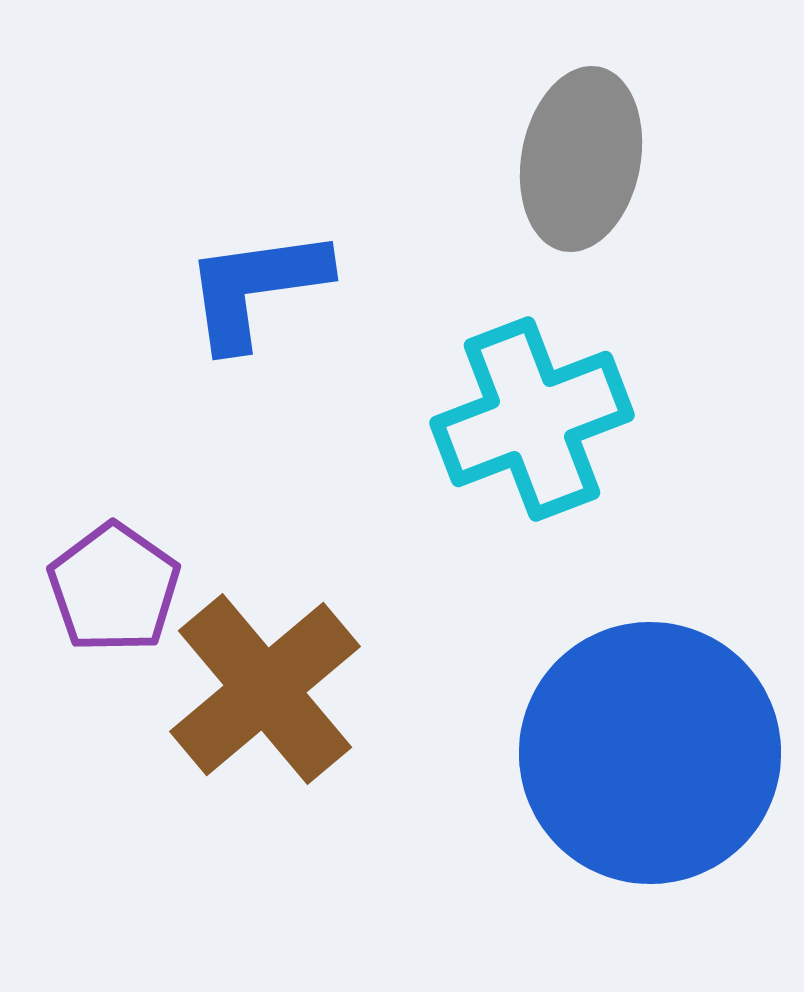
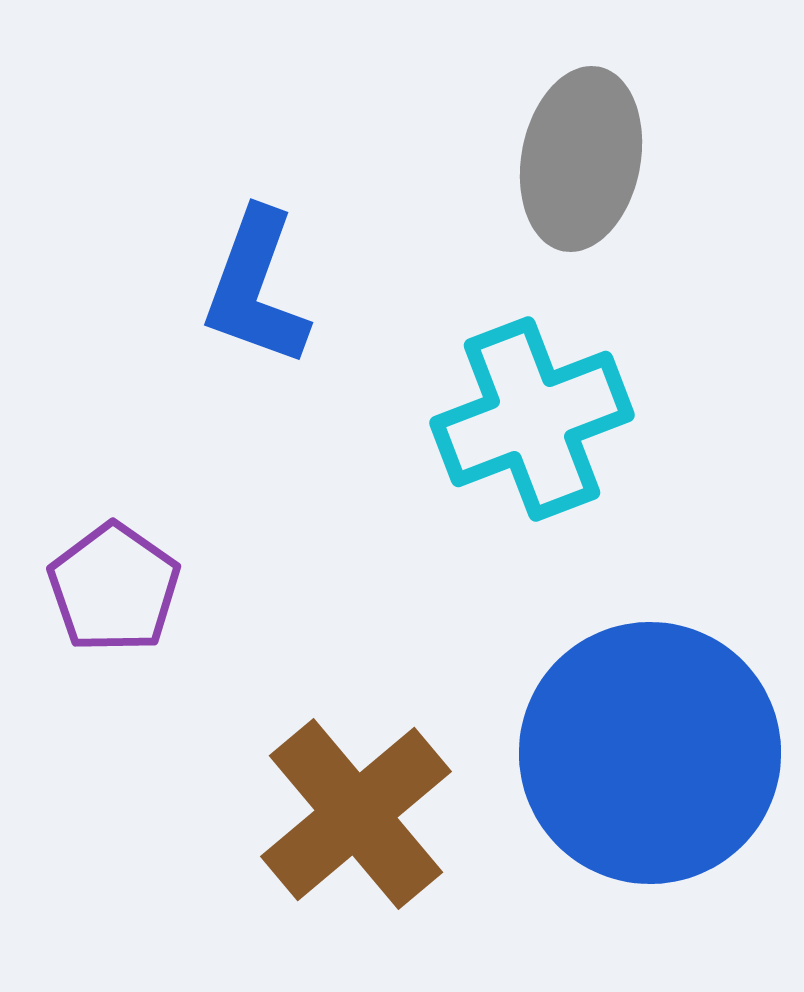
blue L-shape: rotated 62 degrees counterclockwise
brown cross: moved 91 px right, 125 px down
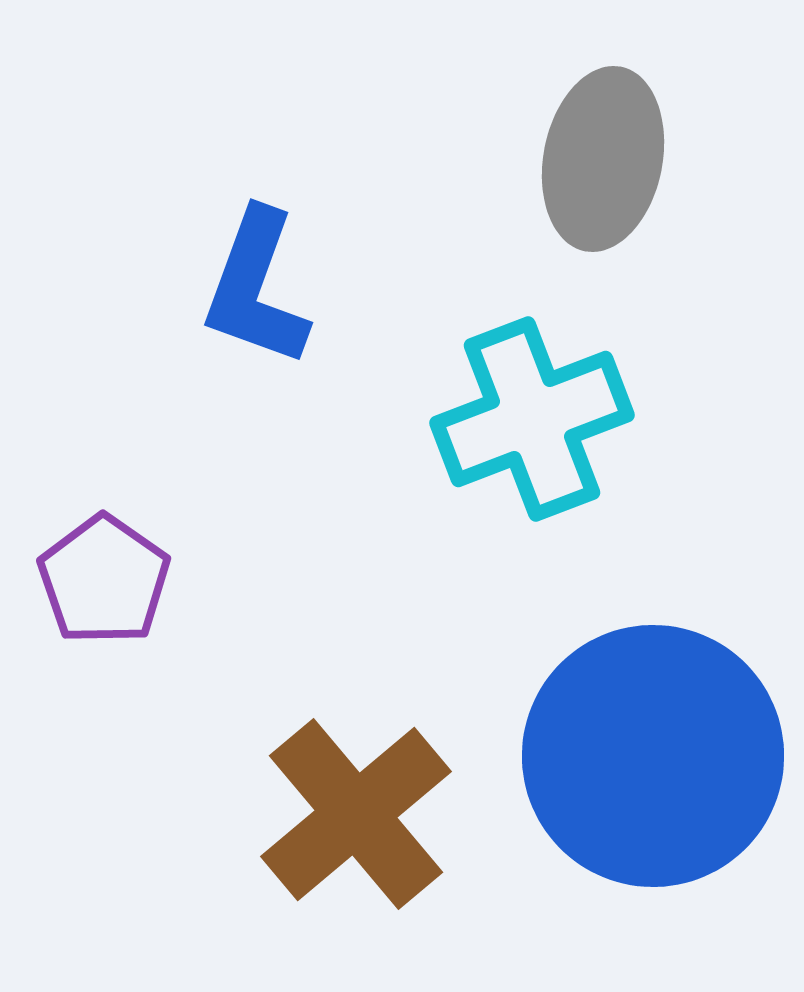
gray ellipse: moved 22 px right
purple pentagon: moved 10 px left, 8 px up
blue circle: moved 3 px right, 3 px down
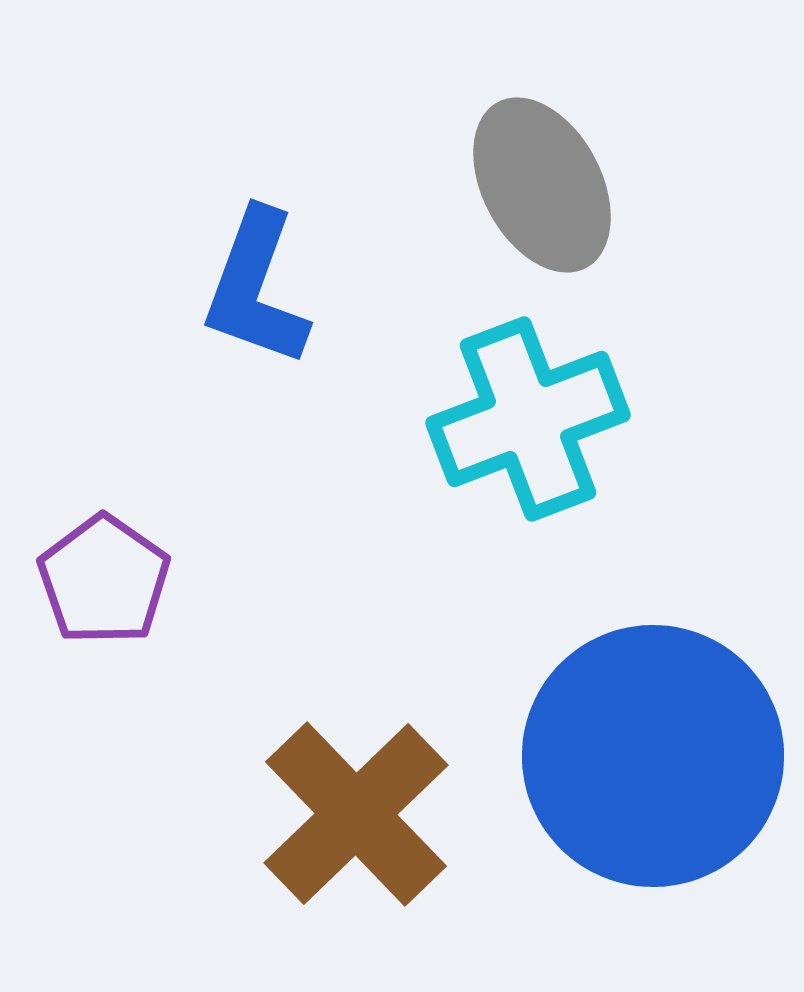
gray ellipse: moved 61 px left, 26 px down; rotated 39 degrees counterclockwise
cyan cross: moved 4 px left
brown cross: rotated 4 degrees counterclockwise
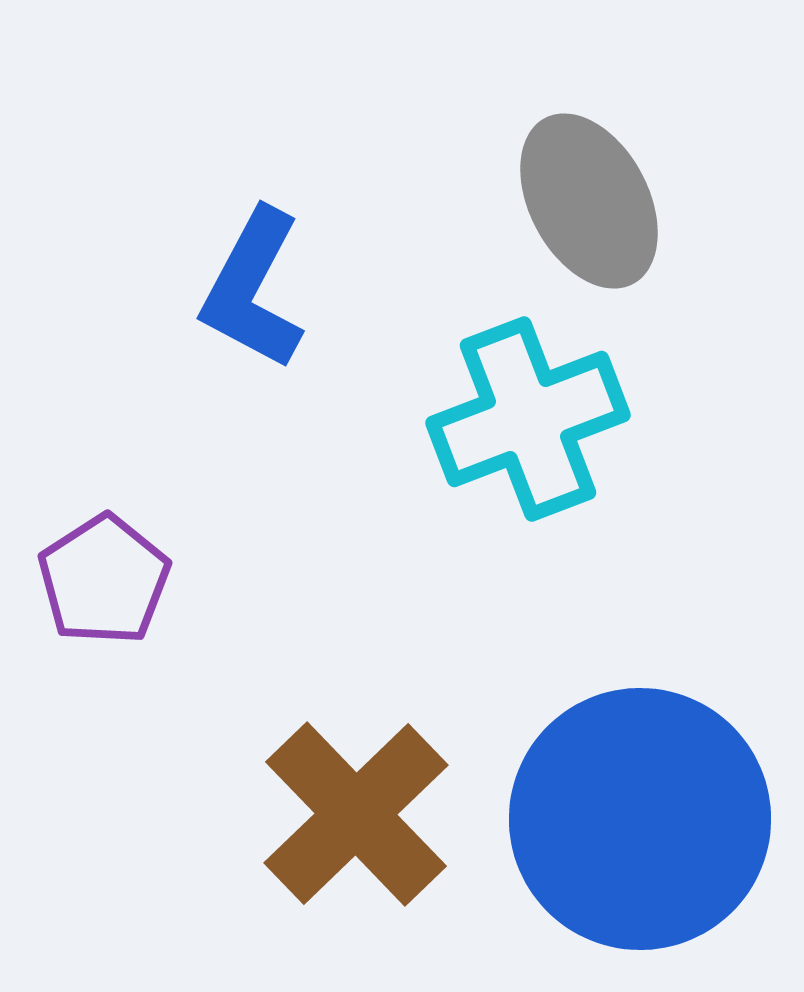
gray ellipse: moved 47 px right, 16 px down
blue L-shape: moved 3 px left, 1 px down; rotated 8 degrees clockwise
purple pentagon: rotated 4 degrees clockwise
blue circle: moved 13 px left, 63 px down
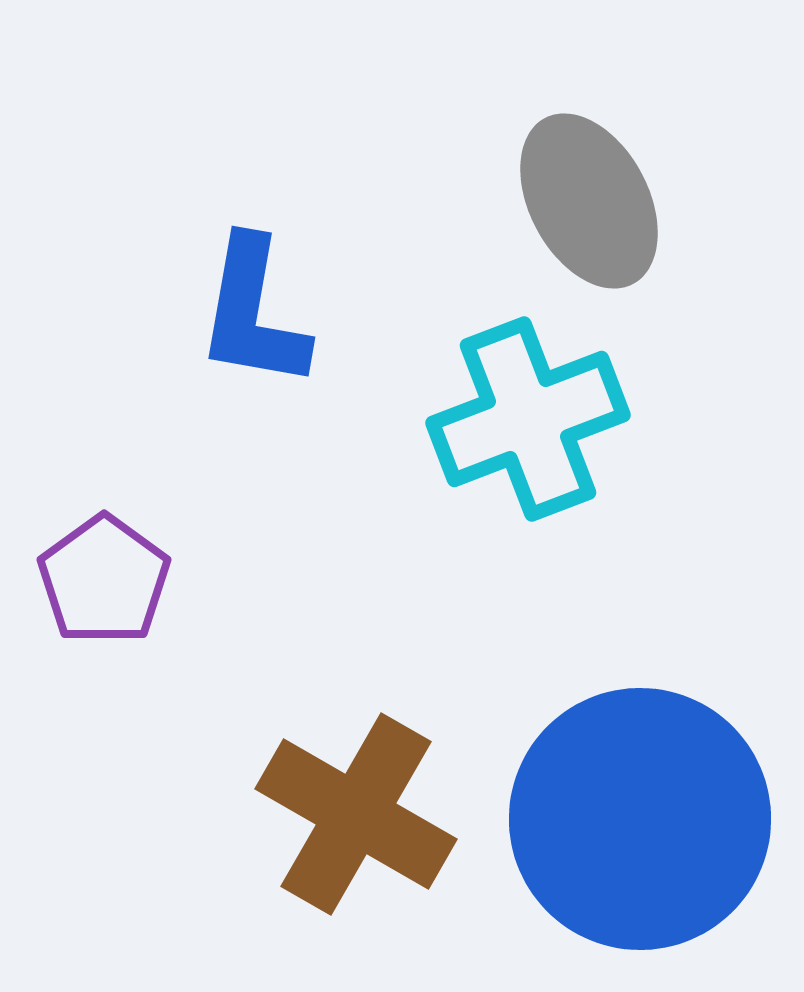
blue L-shape: moved 24 px down; rotated 18 degrees counterclockwise
purple pentagon: rotated 3 degrees counterclockwise
brown cross: rotated 16 degrees counterclockwise
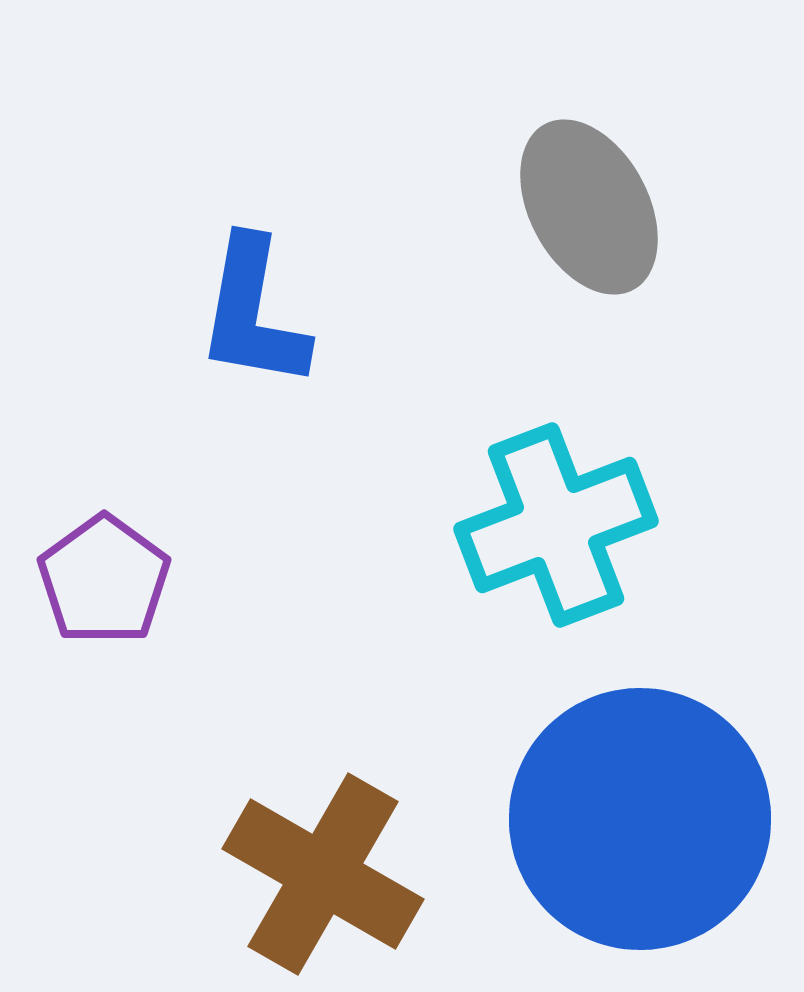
gray ellipse: moved 6 px down
cyan cross: moved 28 px right, 106 px down
brown cross: moved 33 px left, 60 px down
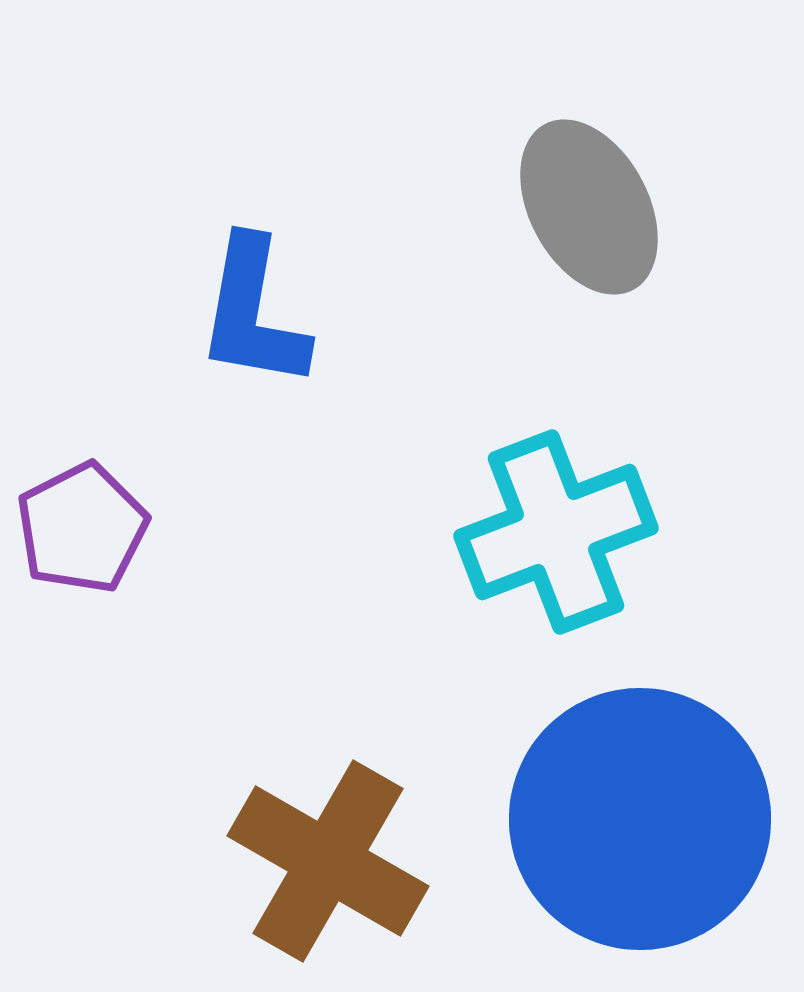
cyan cross: moved 7 px down
purple pentagon: moved 22 px left, 52 px up; rotated 9 degrees clockwise
brown cross: moved 5 px right, 13 px up
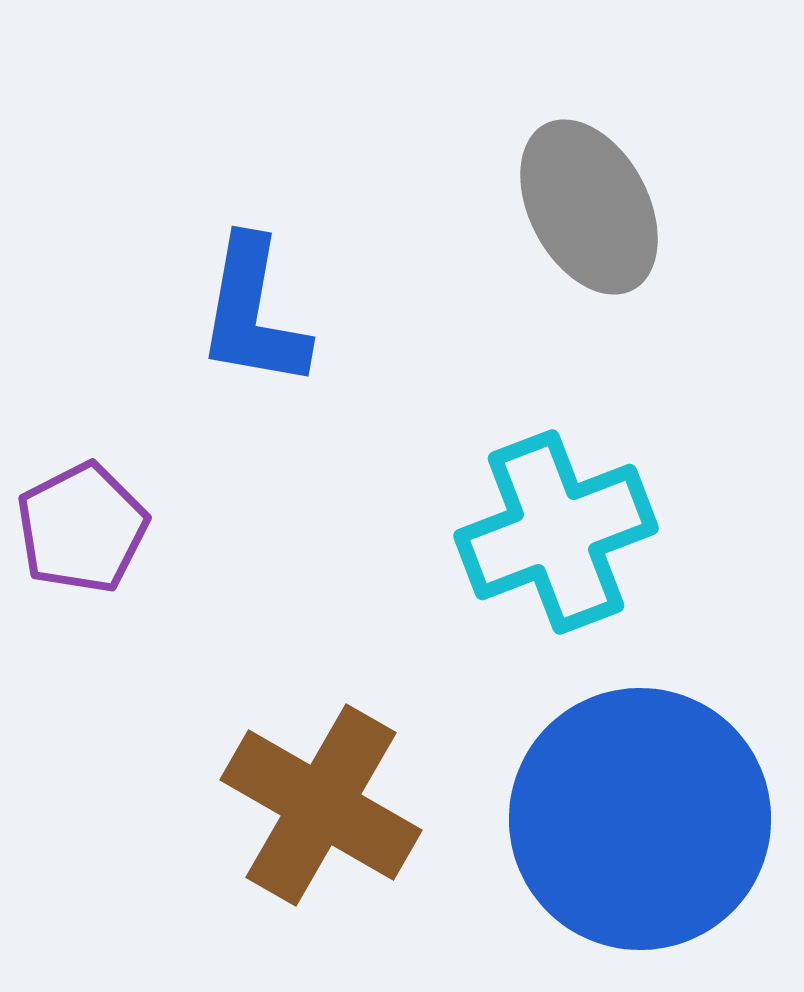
brown cross: moved 7 px left, 56 px up
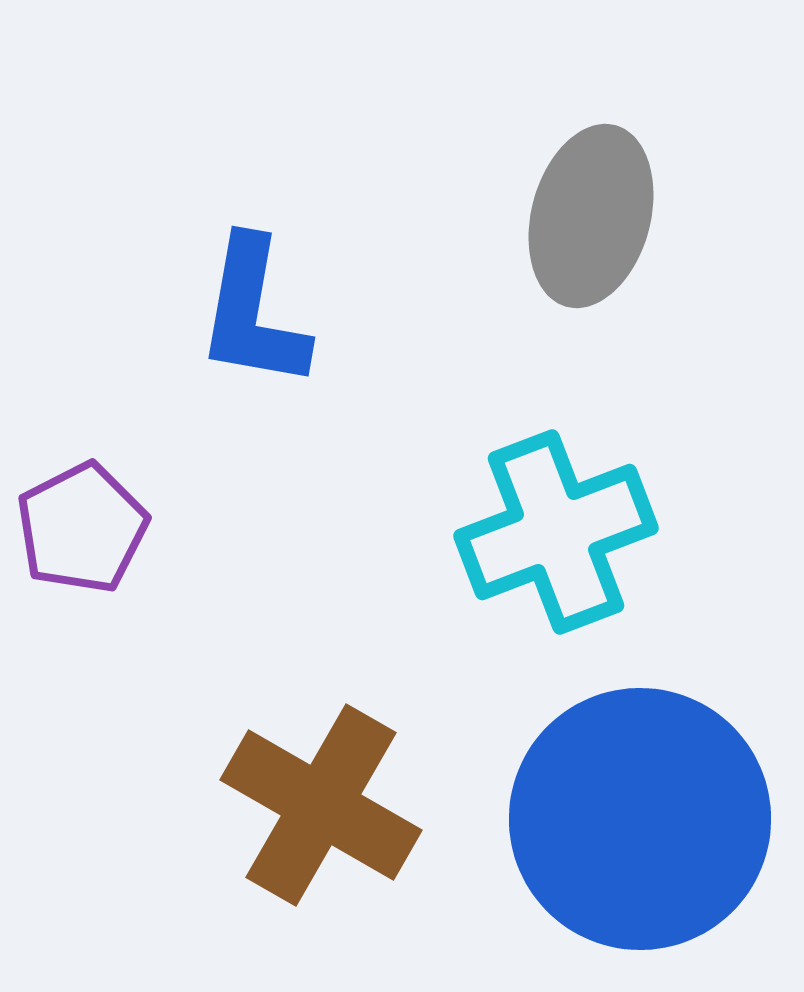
gray ellipse: moved 2 px right, 9 px down; rotated 43 degrees clockwise
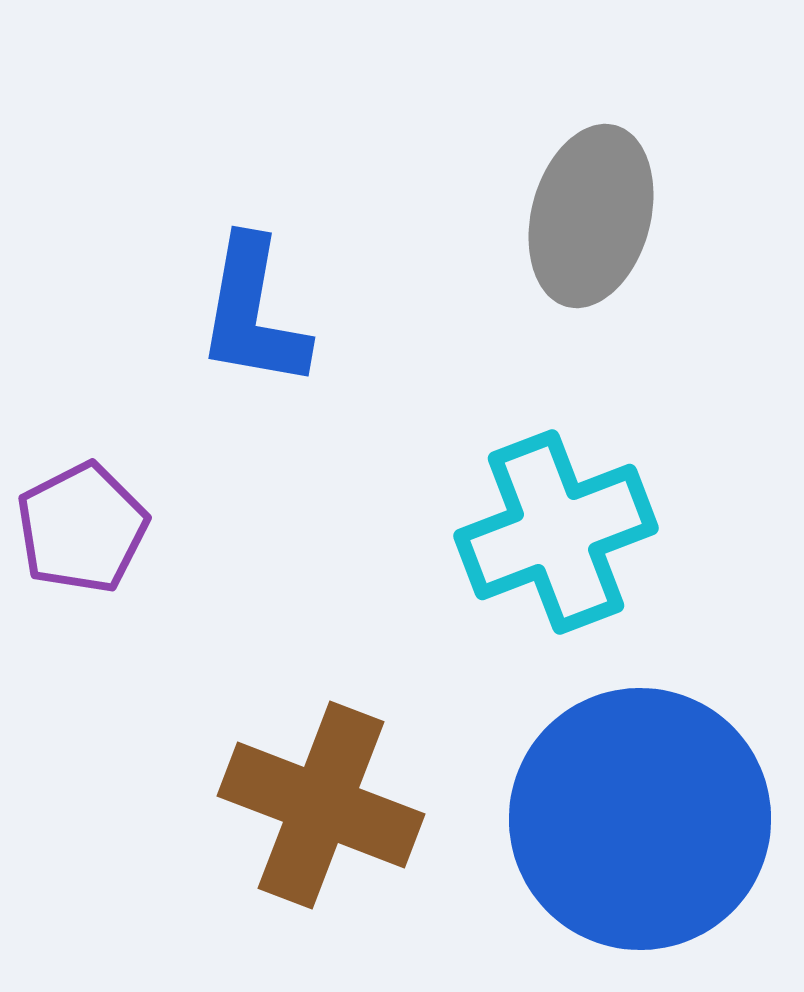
brown cross: rotated 9 degrees counterclockwise
